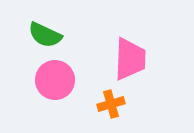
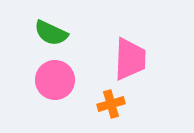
green semicircle: moved 6 px right, 2 px up
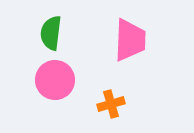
green semicircle: rotated 72 degrees clockwise
pink trapezoid: moved 19 px up
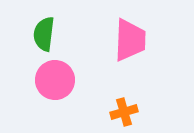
green semicircle: moved 7 px left, 1 px down
orange cross: moved 13 px right, 8 px down
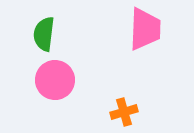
pink trapezoid: moved 15 px right, 11 px up
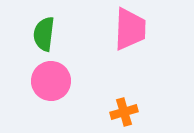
pink trapezoid: moved 15 px left
pink circle: moved 4 px left, 1 px down
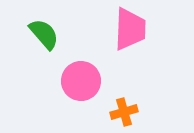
green semicircle: rotated 132 degrees clockwise
pink circle: moved 30 px right
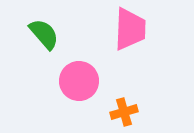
pink circle: moved 2 px left
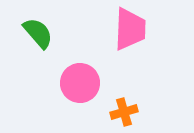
green semicircle: moved 6 px left, 1 px up
pink circle: moved 1 px right, 2 px down
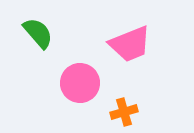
pink trapezoid: moved 15 px down; rotated 66 degrees clockwise
